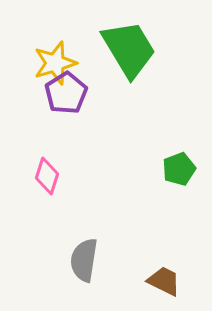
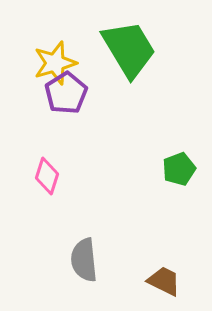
gray semicircle: rotated 15 degrees counterclockwise
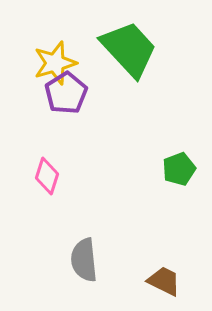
green trapezoid: rotated 12 degrees counterclockwise
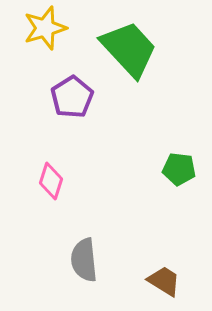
yellow star: moved 10 px left, 35 px up
purple pentagon: moved 6 px right, 4 px down
green pentagon: rotated 28 degrees clockwise
pink diamond: moved 4 px right, 5 px down
brown trapezoid: rotated 6 degrees clockwise
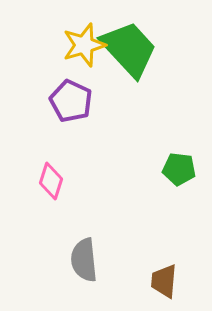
yellow star: moved 39 px right, 17 px down
purple pentagon: moved 1 px left, 4 px down; rotated 15 degrees counterclockwise
brown trapezoid: rotated 117 degrees counterclockwise
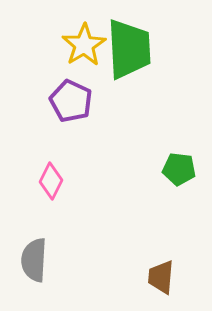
yellow star: rotated 15 degrees counterclockwise
green trapezoid: rotated 40 degrees clockwise
pink diamond: rotated 9 degrees clockwise
gray semicircle: moved 50 px left; rotated 9 degrees clockwise
brown trapezoid: moved 3 px left, 4 px up
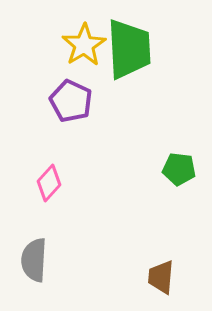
pink diamond: moved 2 px left, 2 px down; rotated 15 degrees clockwise
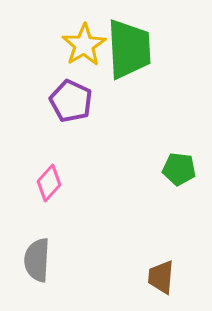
gray semicircle: moved 3 px right
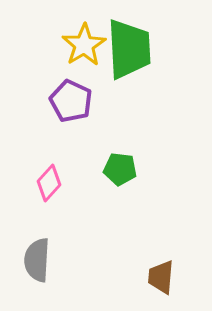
green pentagon: moved 59 px left
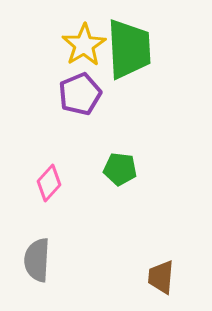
purple pentagon: moved 9 px right, 7 px up; rotated 24 degrees clockwise
